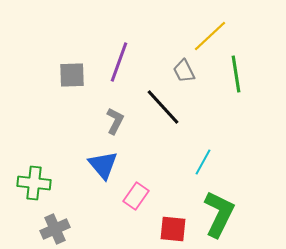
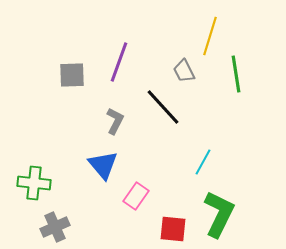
yellow line: rotated 30 degrees counterclockwise
gray cross: moved 2 px up
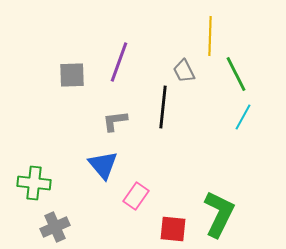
yellow line: rotated 15 degrees counterclockwise
green line: rotated 18 degrees counterclockwise
black line: rotated 48 degrees clockwise
gray L-shape: rotated 124 degrees counterclockwise
cyan line: moved 40 px right, 45 px up
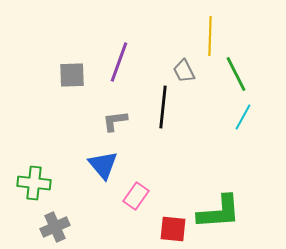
green L-shape: moved 2 px up; rotated 60 degrees clockwise
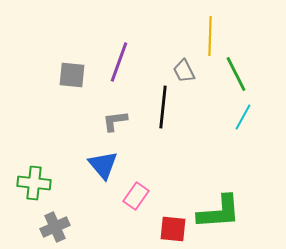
gray square: rotated 8 degrees clockwise
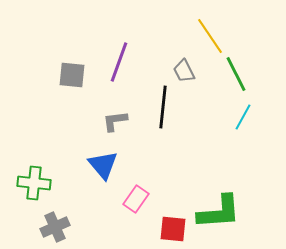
yellow line: rotated 36 degrees counterclockwise
pink rectangle: moved 3 px down
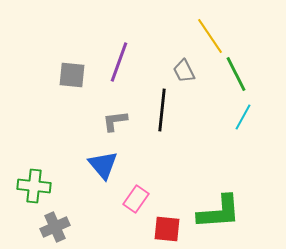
black line: moved 1 px left, 3 px down
green cross: moved 3 px down
red square: moved 6 px left
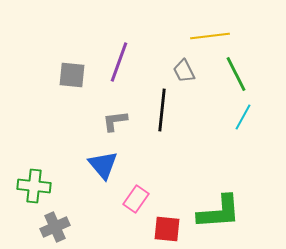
yellow line: rotated 63 degrees counterclockwise
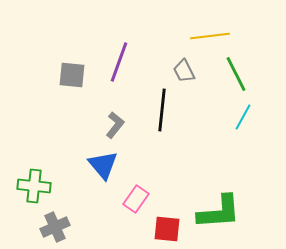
gray L-shape: moved 4 px down; rotated 136 degrees clockwise
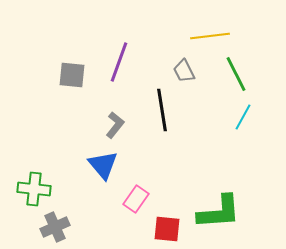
black line: rotated 15 degrees counterclockwise
green cross: moved 3 px down
